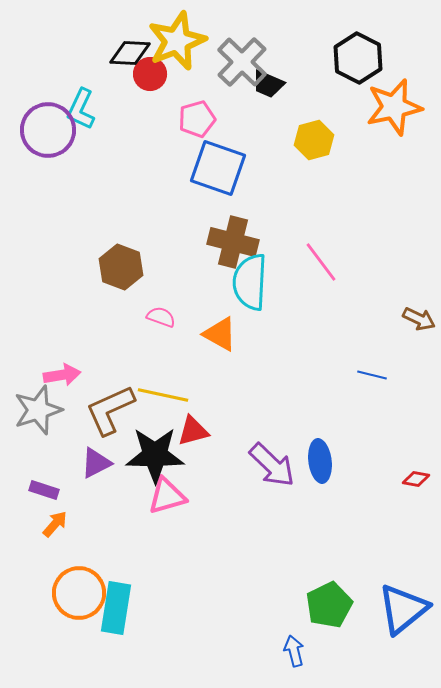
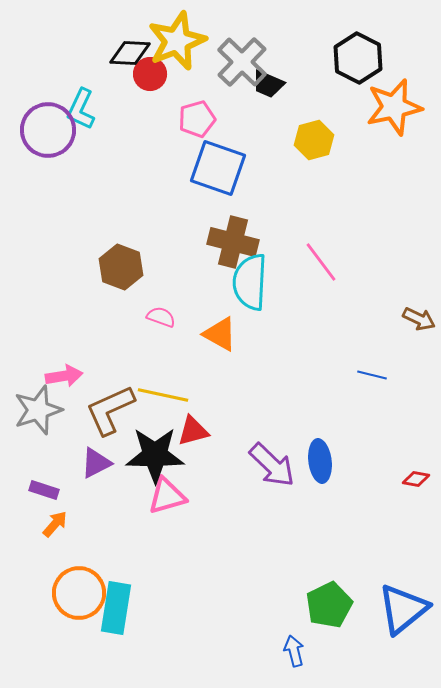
pink arrow: moved 2 px right, 1 px down
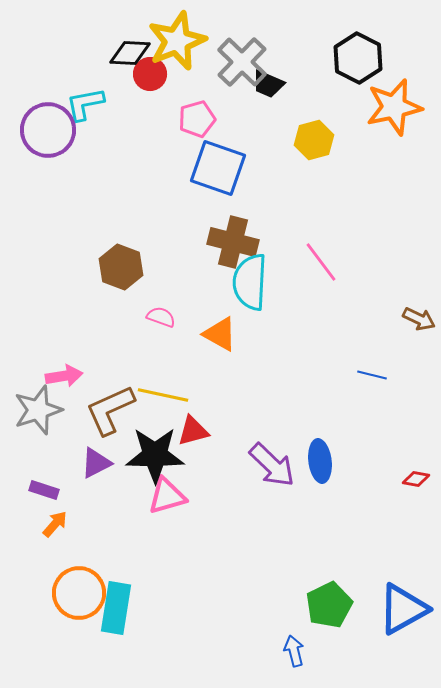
cyan L-shape: moved 4 px right, 5 px up; rotated 54 degrees clockwise
blue triangle: rotated 10 degrees clockwise
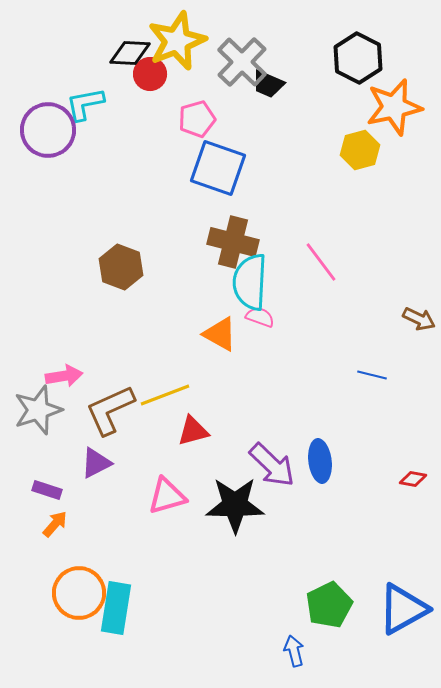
yellow hexagon: moved 46 px right, 10 px down
pink semicircle: moved 99 px right
yellow line: moved 2 px right; rotated 33 degrees counterclockwise
black star: moved 80 px right, 50 px down
red diamond: moved 3 px left
purple rectangle: moved 3 px right
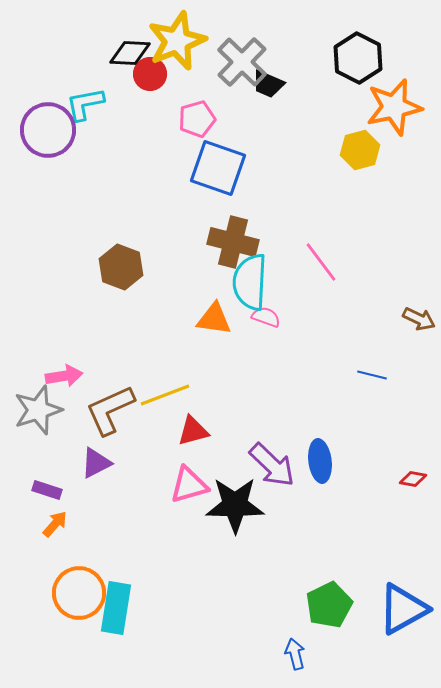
pink semicircle: moved 6 px right
orange triangle: moved 6 px left, 15 px up; rotated 21 degrees counterclockwise
pink triangle: moved 22 px right, 11 px up
blue arrow: moved 1 px right, 3 px down
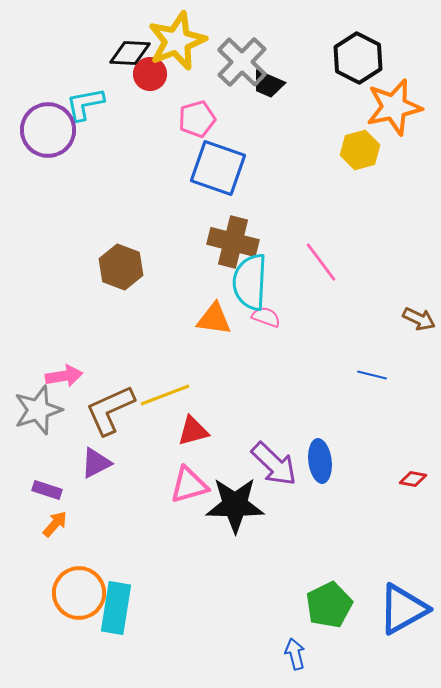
purple arrow: moved 2 px right, 1 px up
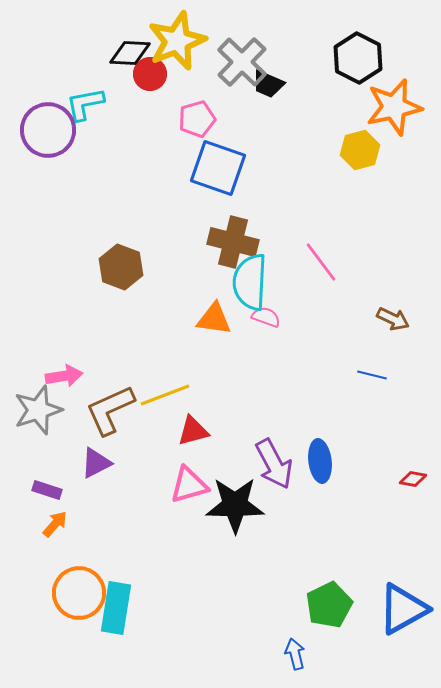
brown arrow: moved 26 px left
purple arrow: rotated 18 degrees clockwise
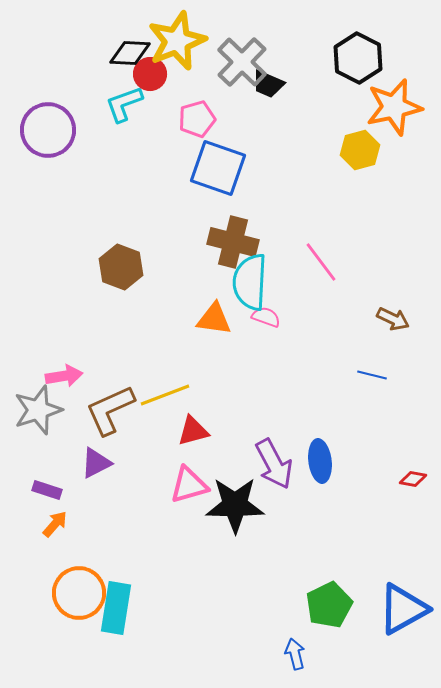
cyan L-shape: moved 39 px right; rotated 9 degrees counterclockwise
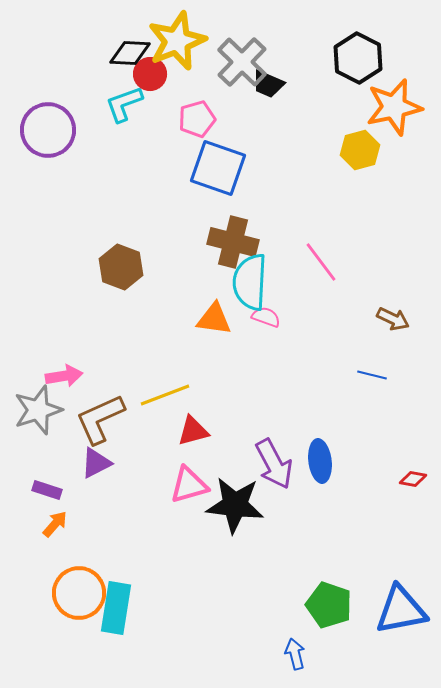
brown L-shape: moved 10 px left, 9 px down
black star: rotated 6 degrees clockwise
green pentagon: rotated 27 degrees counterclockwise
blue triangle: moved 2 px left, 1 px down; rotated 18 degrees clockwise
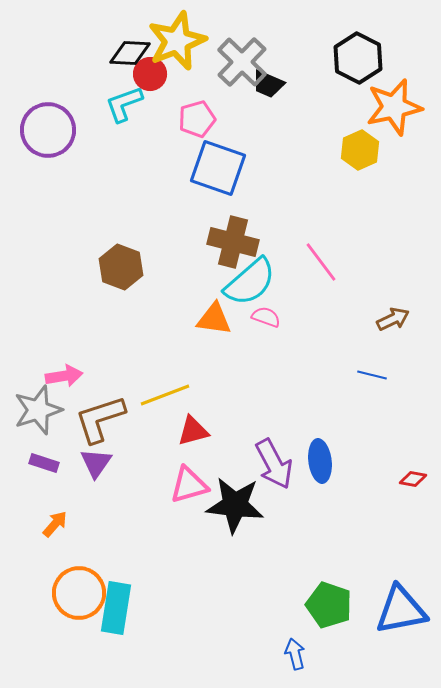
yellow hexagon: rotated 9 degrees counterclockwise
cyan semicircle: rotated 134 degrees counterclockwise
brown arrow: rotated 52 degrees counterclockwise
brown L-shape: rotated 6 degrees clockwise
purple triangle: rotated 28 degrees counterclockwise
purple rectangle: moved 3 px left, 27 px up
